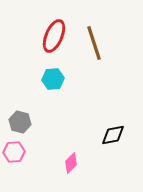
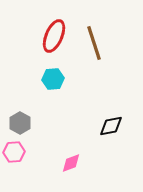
gray hexagon: moved 1 px down; rotated 15 degrees clockwise
black diamond: moved 2 px left, 9 px up
pink diamond: rotated 25 degrees clockwise
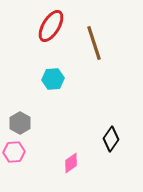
red ellipse: moved 3 px left, 10 px up; rotated 8 degrees clockwise
black diamond: moved 13 px down; rotated 45 degrees counterclockwise
pink diamond: rotated 15 degrees counterclockwise
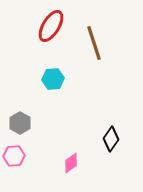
pink hexagon: moved 4 px down
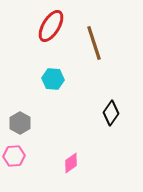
cyan hexagon: rotated 10 degrees clockwise
black diamond: moved 26 px up
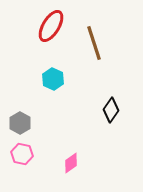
cyan hexagon: rotated 20 degrees clockwise
black diamond: moved 3 px up
pink hexagon: moved 8 px right, 2 px up; rotated 15 degrees clockwise
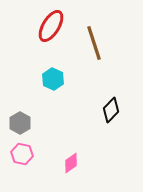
black diamond: rotated 10 degrees clockwise
